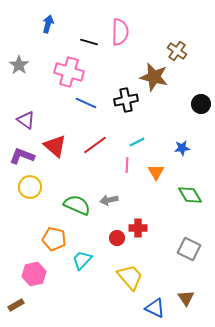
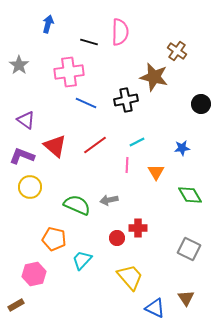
pink cross: rotated 24 degrees counterclockwise
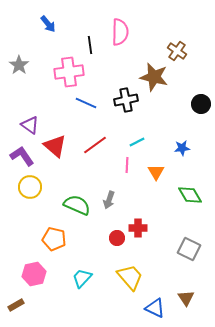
blue arrow: rotated 126 degrees clockwise
black line: moved 1 px right, 3 px down; rotated 66 degrees clockwise
purple triangle: moved 4 px right, 5 px down
purple L-shape: rotated 35 degrees clockwise
gray arrow: rotated 60 degrees counterclockwise
cyan trapezoid: moved 18 px down
